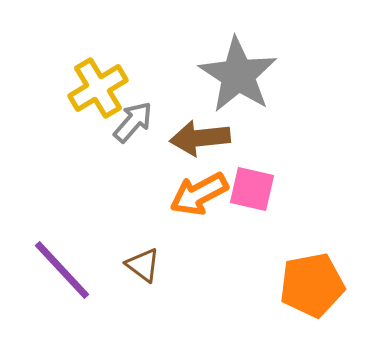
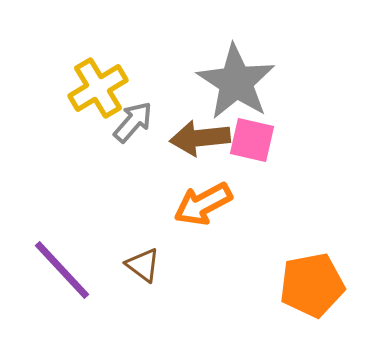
gray star: moved 2 px left, 7 px down
pink square: moved 49 px up
orange arrow: moved 4 px right, 10 px down
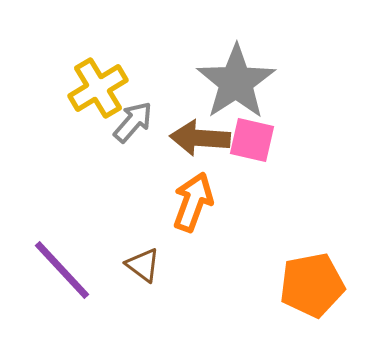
gray star: rotated 6 degrees clockwise
brown arrow: rotated 10 degrees clockwise
orange arrow: moved 10 px left, 2 px up; rotated 138 degrees clockwise
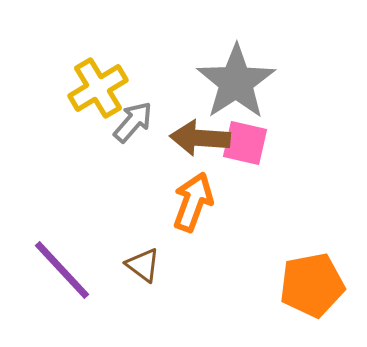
pink square: moved 7 px left, 3 px down
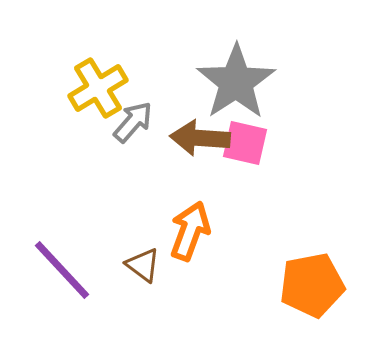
orange arrow: moved 3 px left, 29 px down
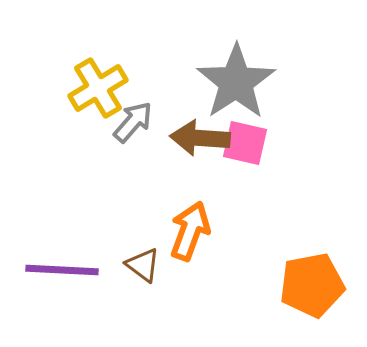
purple line: rotated 44 degrees counterclockwise
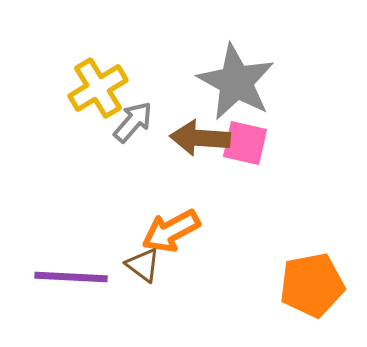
gray star: rotated 10 degrees counterclockwise
orange arrow: moved 19 px left; rotated 138 degrees counterclockwise
purple line: moved 9 px right, 7 px down
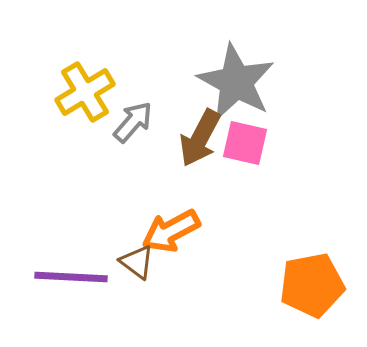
yellow cross: moved 13 px left, 4 px down
brown arrow: rotated 66 degrees counterclockwise
brown triangle: moved 6 px left, 3 px up
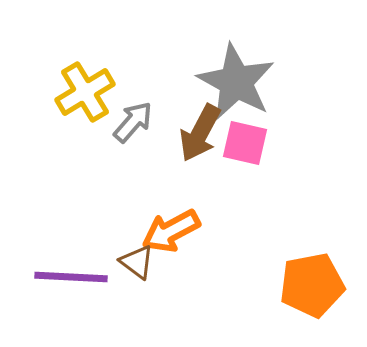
brown arrow: moved 5 px up
